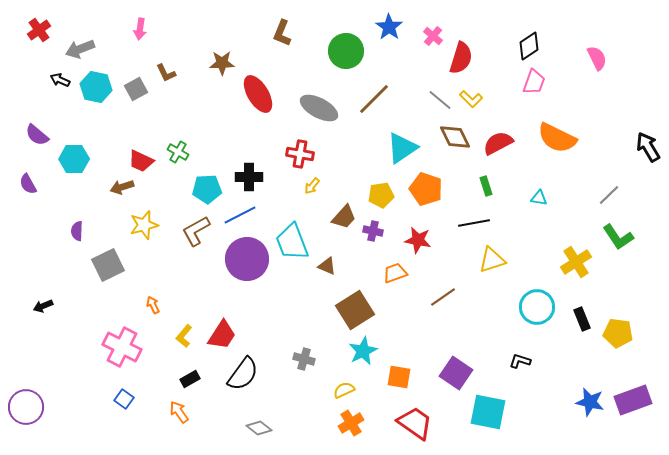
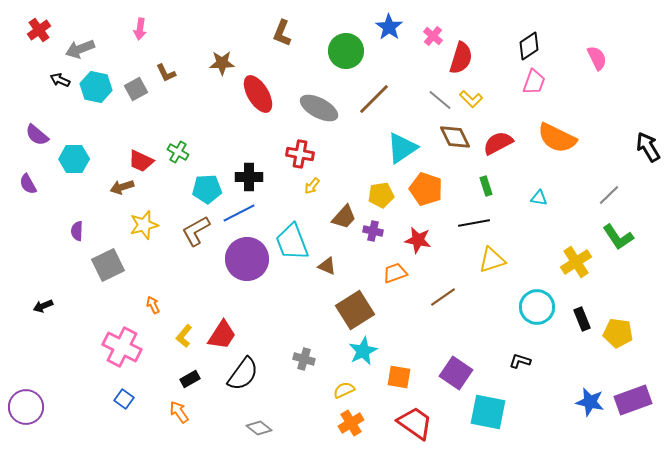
blue line at (240, 215): moved 1 px left, 2 px up
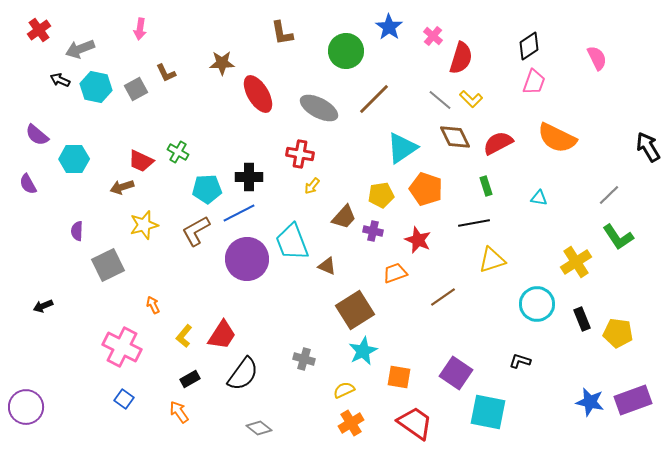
brown L-shape at (282, 33): rotated 32 degrees counterclockwise
red star at (418, 240): rotated 12 degrees clockwise
cyan circle at (537, 307): moved 3 px up
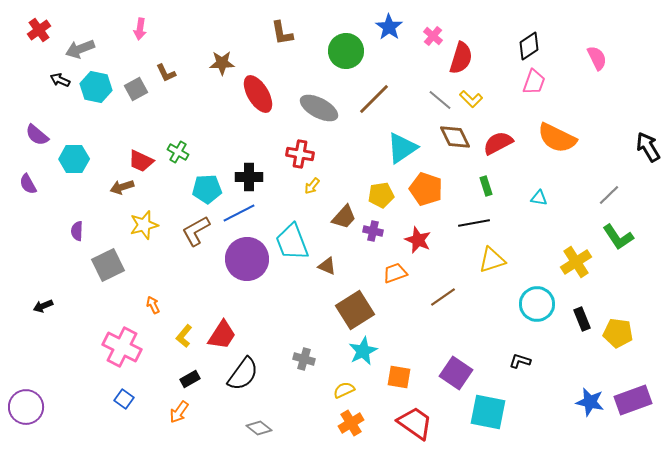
orange arrow at (179, 412): rotated 110 degrees counterclockwise
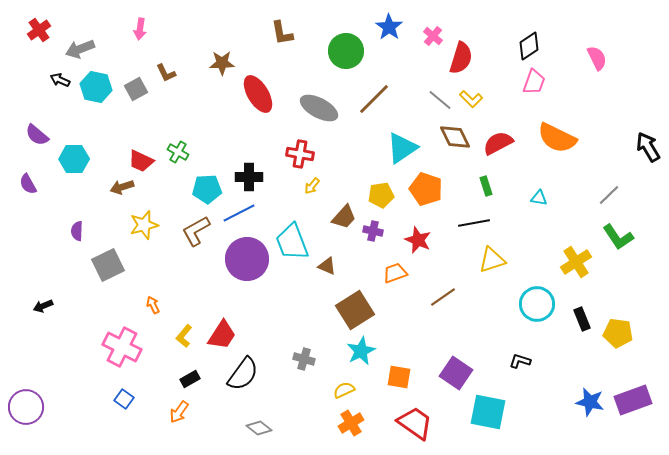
cyan star at (363, 351): moved 2 px left
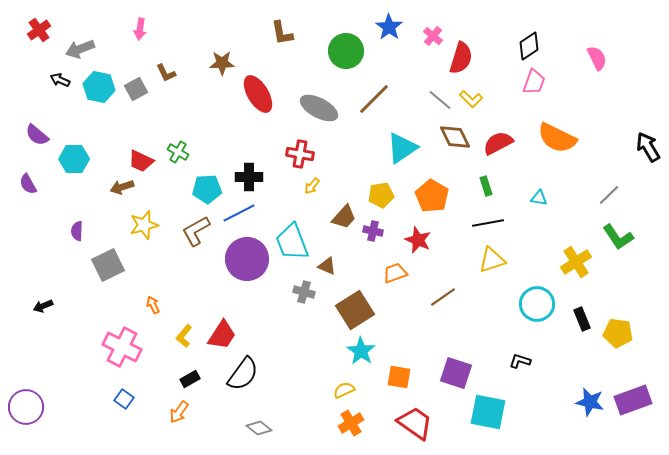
cyan hexagon at (96, 87): moved 3 px right
orange pentagon at (426, 189): moved 6 px right, 7 px down; rotated 12 degrees clockwise
black line at (474, 223): moved 14 px right
cyan star at (361, 351): rotated 12 degrees counterclockwise
gray cross at (304, 359): moved 67 px up
purple square at (456, 373): rotated 16 degrees counterclockwise
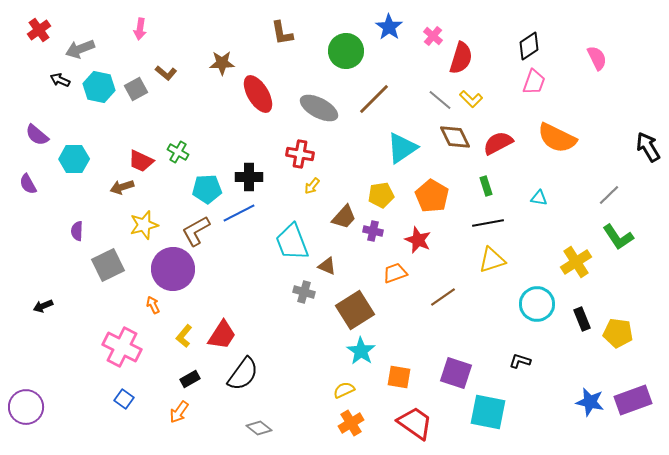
brown L-shape at (166, 73): rotated 25 degrees counterclockwise
purple circle at (247, 259): moved 74 px left, 10 px down
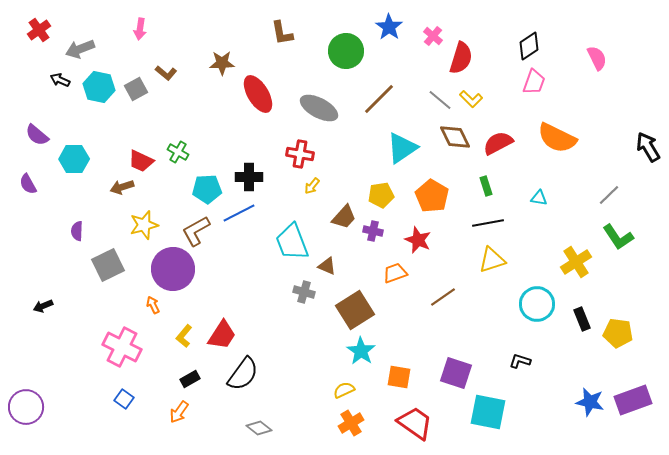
brown line at (374, 99): moved 5 px right
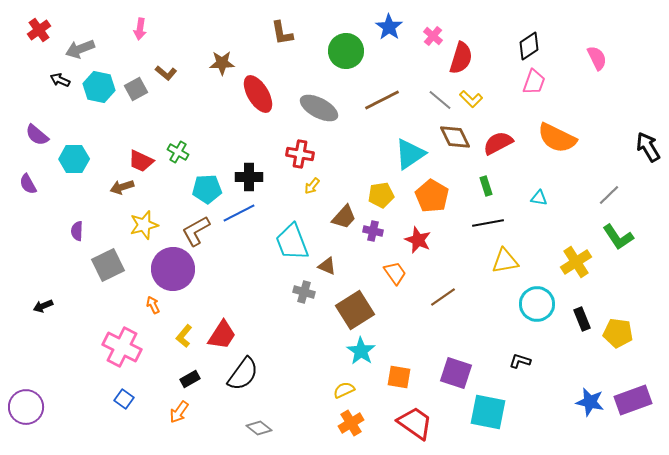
brown line at (379, 99): moved 3 px right, 1 px down; rotated 18 degrees clockwise
cyan triangle at (402, 148): moved 8 px right, 6 px down
yellow triangle at (492, 260): moved 13 px right, 1 px down; rotated 8 degrees clockwise
orange trapezoid at (395, 273): rotated 75 degrees clockwise
